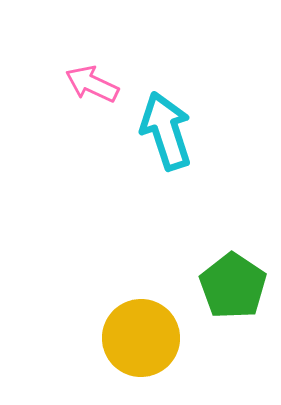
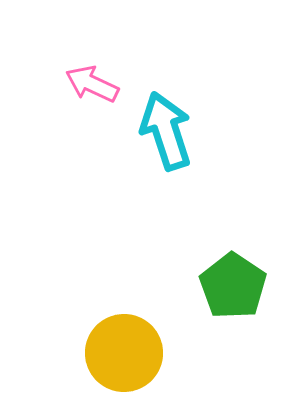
yellow circle: moved 17 px left, 15 px down
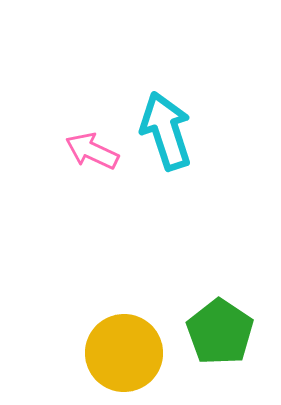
pink arrow: moved 67 px down
green pentagon: moved 13 px left, 46 px down
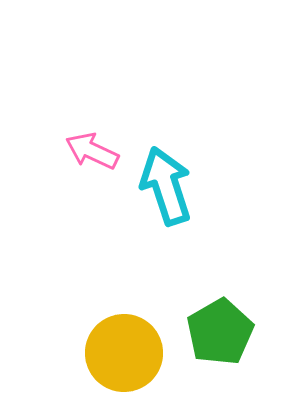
cyan arrow: moved 55 px down
green pentagon: rotated 8 degrees clockwise
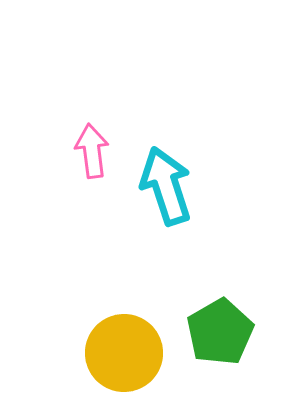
pink arrow: rotated 58 degrees clockwise
